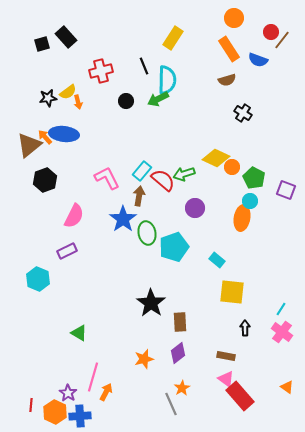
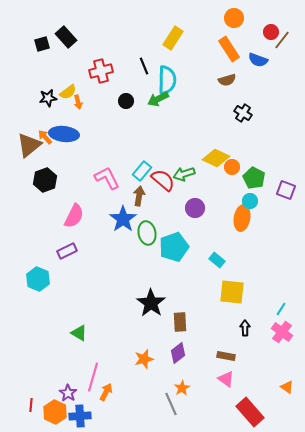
red rectangle at (240, 396): moved 10 px right, 16 px down
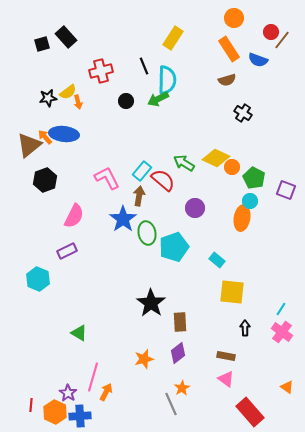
green arrow at (184, 174): moved 11 px up; rotated 50 degrees clockwise
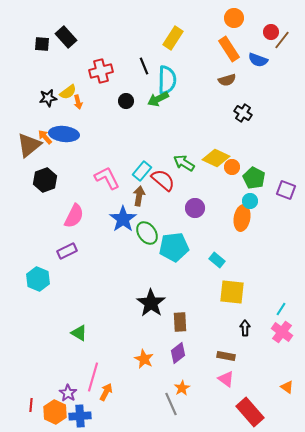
black square at (42, 44): rotated 21 degrees clockwise
green ellipse at (147, 233): rotated 25 degrees counterclockwise
cyan pentagon at (174, 247): rotated 12 degrees clockwise
orange star at (144, 359): rotated 30 degrees counterclockwise
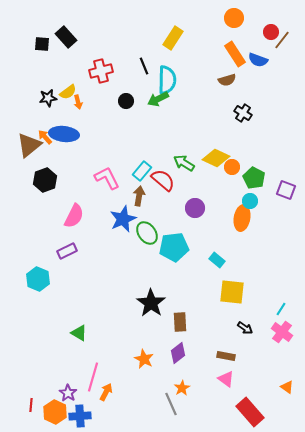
orange rectangle at (229, 49): moved 6 px right, 5 px down
blue star at (123, 219): rotated 12 degrees clockwise
black arrow at (245, 328): rotated 126 degrees clockwise
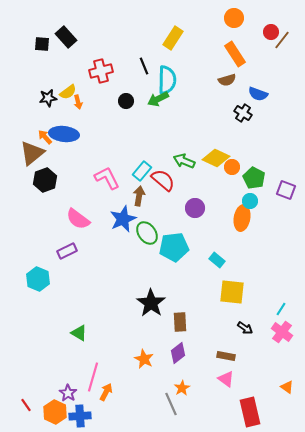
blue semicircle at (258, 60): moved 34 px down
brown triangle at (29, 145): moved 3 px right, 8 px down
green arrow at (184, 163): moved 2 px up; rotated 10 degrees counterclockwise
pink semicircle at (74, 216): moved 4 px right, 3 px down; rotated 100 degrees clockwise
red line at (31, 405): moved 5 px left; rotated 40 degrees counterclockwise
red rectangle at (250, 412): rotated 28 degrees clockwise
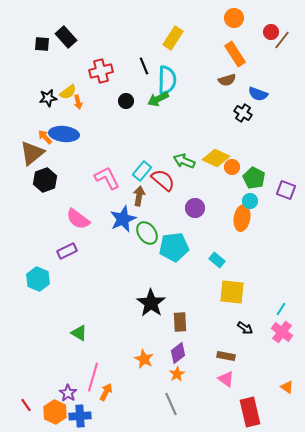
orange star at (182, 388): moved 5 px left, 14 px up
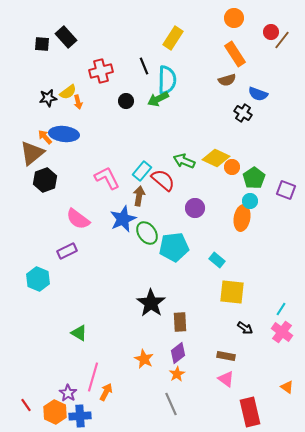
green pentagon at (254, 178): rotated 10 degrees clockwise
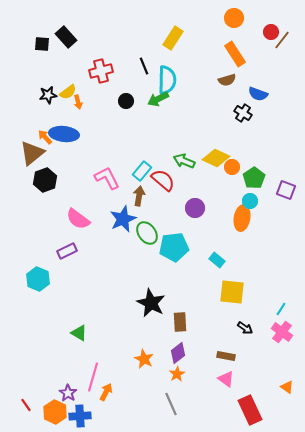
black star at (48, 98): moved 3 px up
black star at (151, 303): rotated 8 degrees counterclockwise
red rectangle at (250, 412): moved 2 px up; rotated 12 degrees counterclockwise
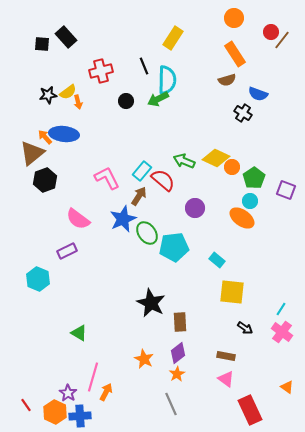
brown arrow at (139, 196): rotated 24 degrees clockwise
orange ellipse at (242, 218): rotated 65 degrees counterclockwise
